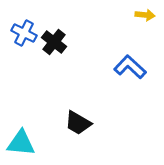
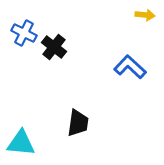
black cross: moved 5 px down
black trapezoid: rotated 112 degrees counterclockwise
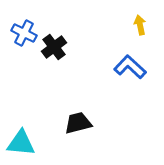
yellow arrow: moved 5 px left, 10 px down; rotated 108 degrees counterclockwise
black cross: rotated 15 degrees clockwise
black trapezoid: rotated 112 degrees counterclockwise
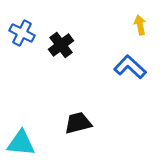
blue cross: moved 2 px left
black cross: moved 7 px right, 2 px up
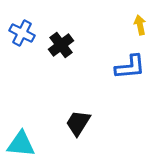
blue L-shape: rotated 132 degrees clockwise
black trapezoid: rotated 44 degrees counterclockwise
cyan triangle: moved 1 px down
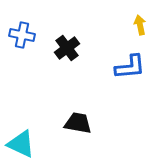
blue cross: moved 2 px down; rotated 15 degrees counterclockwise
black cross: moved 6 px right, 3 px down
black trapezoid: rotated 68 degrees clockwise
cyan triangle: rotated 20 degrees clockwise
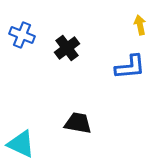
blue cross: rotated 10 degrees clockwise
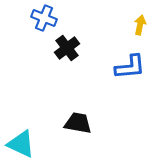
yellow arrow: rotated 24 degrees clockwise
blue cross: moved 22 px right, 17 px up
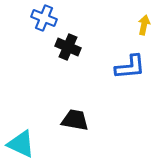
yellow arrow: moved 4 px right
black cross: moved 1 px right, 1 px up; rotated 30 degrees counterclockwise
black trapezoid: moved 3 px left, 3 px up
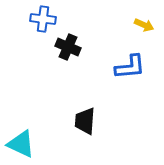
blue cross: moved 1 px left, 1 px down; rotated 15 degrees counterclockwise
yellow arrow: rotated 102 degrees clockwise
black trapezoid: moved 10 px right, 1 px down; rotated 96 degrees counterclockwise
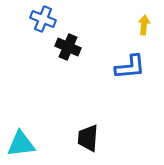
blue cross: rotated 15 degrees clockwise
yellow arrow: rotated 108 degrees counterclockwise
black trapezoid: moved 3 px right, 17 px down
cyan triangle: rotated 32 degrees counterclockwise
